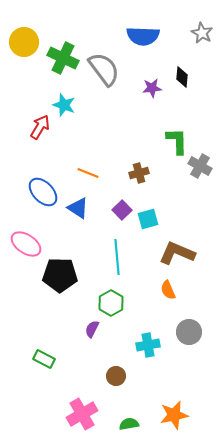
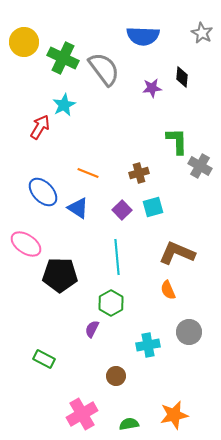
cyan star: rotated 25 degrees clockwise
cyan square: moved 5 px right, 12 px up
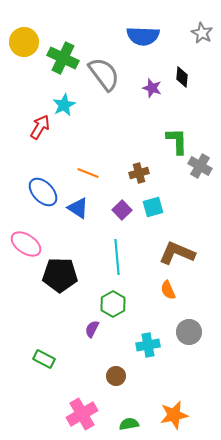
gray semicircle: moved 5 px down
purple star: rotated 24 degrees clockwise
green hexagon: moved 2 px right, 1 px down
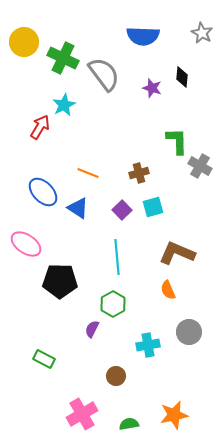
black pentagon: moved 6 px down
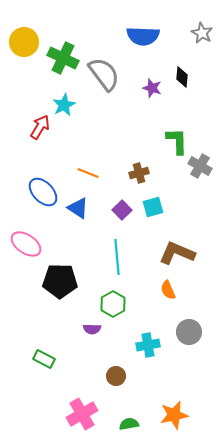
purple semicircle: rotated 114 degrees counterclockwise
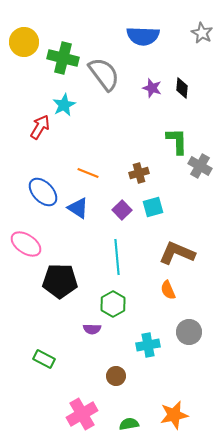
green cross: rotated 12 degrees counterclockwise
black diamond: moved 11 px down
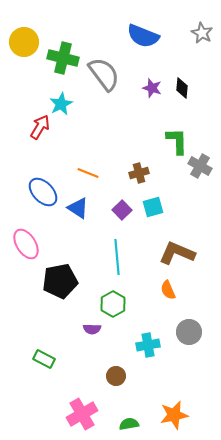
blue semicircle: rotated 20 degrees clockwise
cyan star: moved 3 px left, 1 px up
pink ellipse: rotated 24 degrees clockwise
black pentagon: rotated 12 degrees counterclockwise
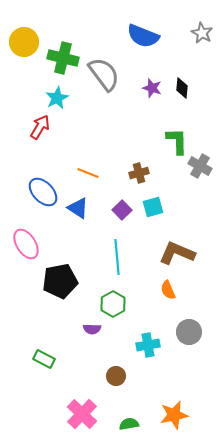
cyan star: moved 4 px left, 6 px up
pink cross: rotated 16 degrees counterclockwise
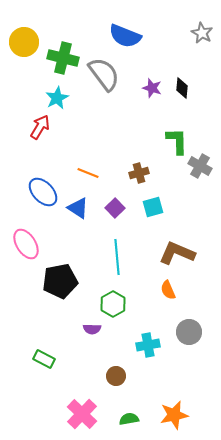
blue semicircle: moved 18 px left
purple square: moved 7 px left, 2 px up
green semicircle: moved 5 px up
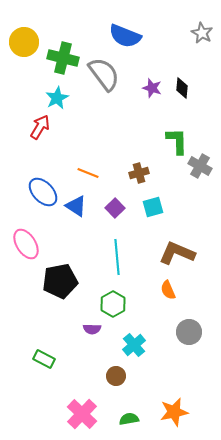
blue triangle: moved 2 px left, 2 px up
cyan cross: moved 14 px left; rotated 30 degrees counterclockwise
orange star: moved 3 px up
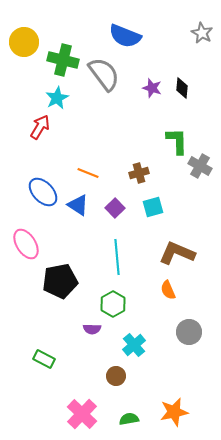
green cross: moved 2 px down
blue triangle: moved 2 px right, 1 px up
